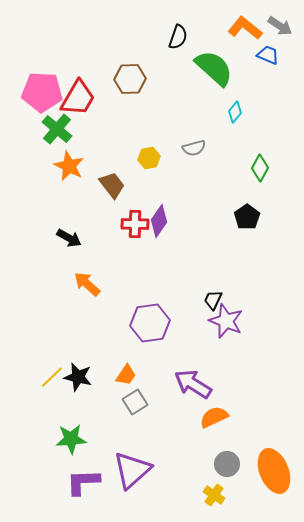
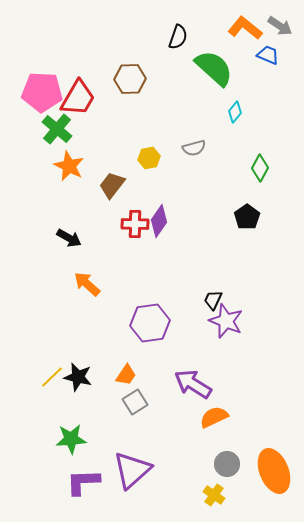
brown trapezoid: rotated 104 degrees counterclockwise
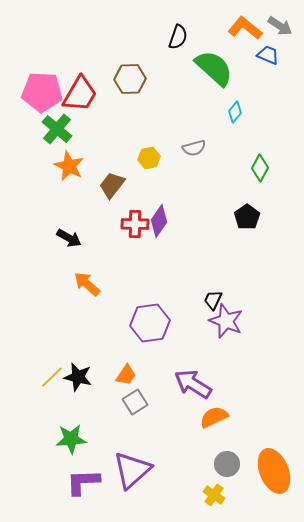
red trapezoid: moved 2 px right, 4 px up
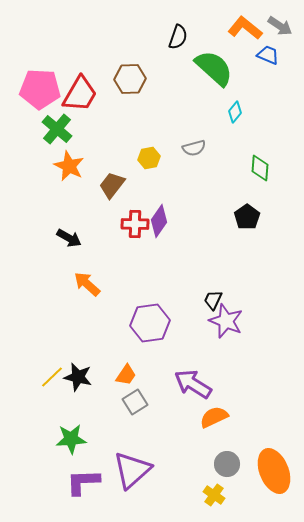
pink pentagon: moved 2 px left, 3 px up
green diamond: rotated 24 degrees counterclockwise
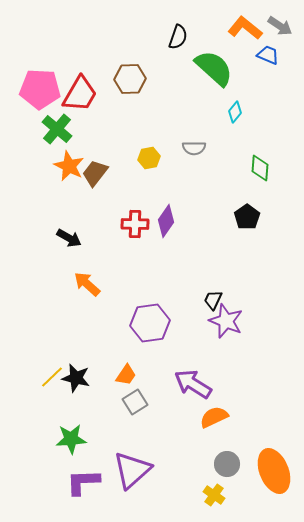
gray semicircle: rotated 15 degrees clockwise
brown trapezoid: moved 17 px left, 12 px up
purple diamond: moved 7 px right
black star: moved 2 px left, 1 px down
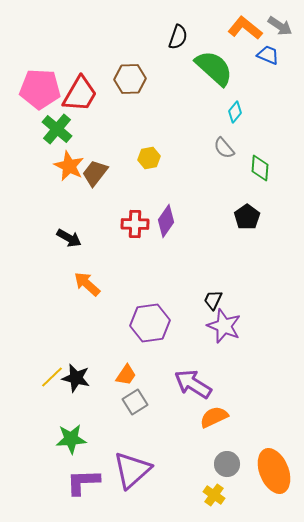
gray semicircle: moved 30 px right; rotated 50 degrees clockwise
purple star: moved 2 px left, 5 px down
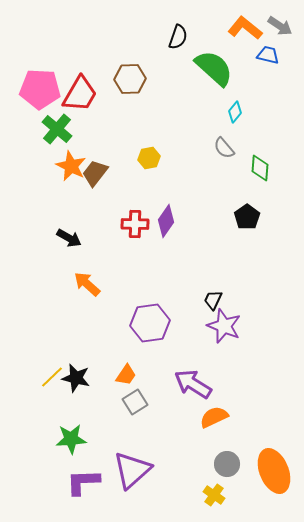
blue trapezoid: rotated 10 degrees counterclockwise
orange star: moved 2 px right
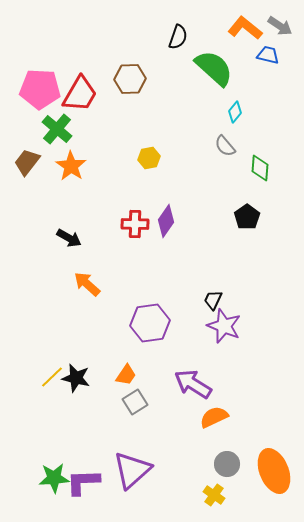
gray semicircle: moved 1 px right, 2 px up
orange star: rotated 8 degrees clockwise
brown trapezoid: moved 68 px left, 11 px up
green star: moved 17 px left, 39 px down
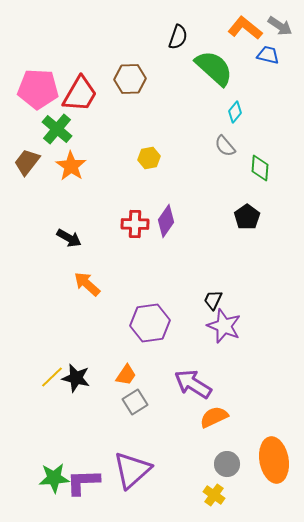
pink pentagon: moved 2 px left
orange ellipse: moved 11 px up; rotated 12 degrees clockwise
